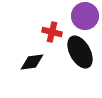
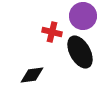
purple circle: moved 2 px left
black diamond: moved 13 px down
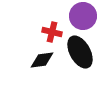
black diamond: moved 10 px right, 15 px up
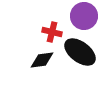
purple circle: moved 1 px right
black ellipse: rotated 24 degrees counterclockwise
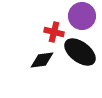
purple circle: moved 2 px left
red cross: moved 2 px right
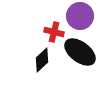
purple circle: moved 2 px left
black diamond: rotated 35 degrees counterclockwise
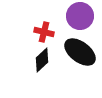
red cross: moved 10 px left
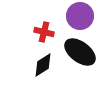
black diamond: moved 1 px right, 5 px down; rotated 10 degrees clockwise
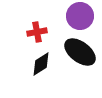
red cross: moved 7 px left; rotated 24 degrees counterclockwise
black diamond: moved 2 px left, 1 px up
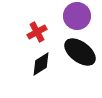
purple circle: moved 3 px left
red cross: rotated 18 degrees counterclockwise
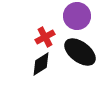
red cross: moved 8 px right, 5 px down
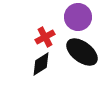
purple circle: moved 1 px right, 1 px down
black ellipse: moved 2 px right
